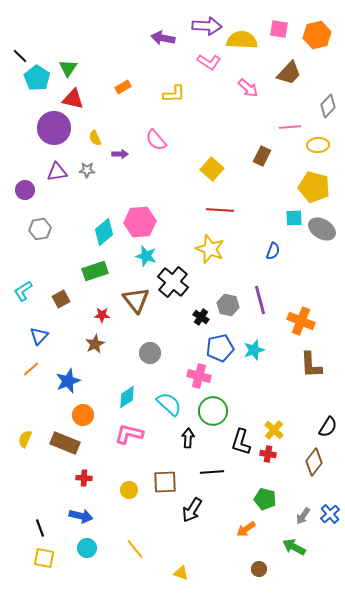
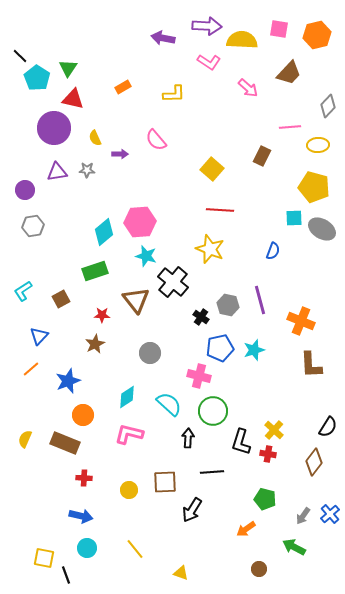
gray hexagon at (40, 229): moved 7 px left, 3 px up
black line at (40, 528): moved 26 px right, 47 px down
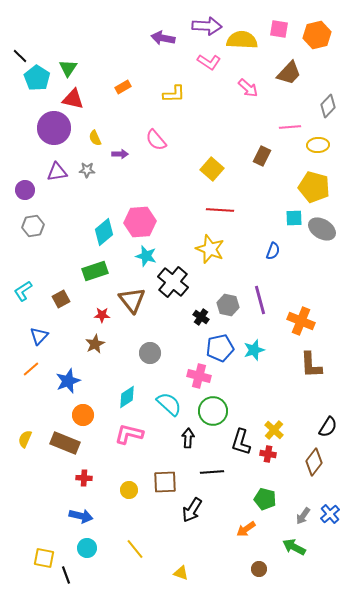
brown triangle at (136, 300): moved 4 px left
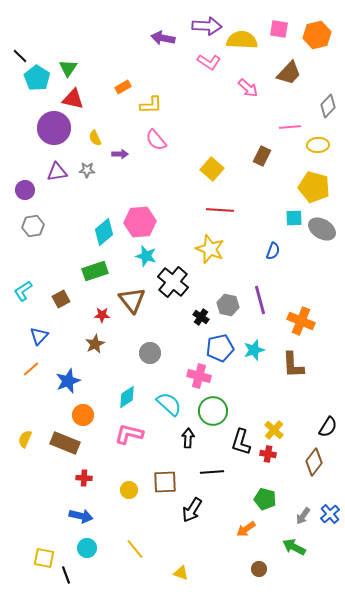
yellow L-shape at (174, 94): moved 23 px left, 11 px down
brown L-shape at (311, 365): moved 18 px left
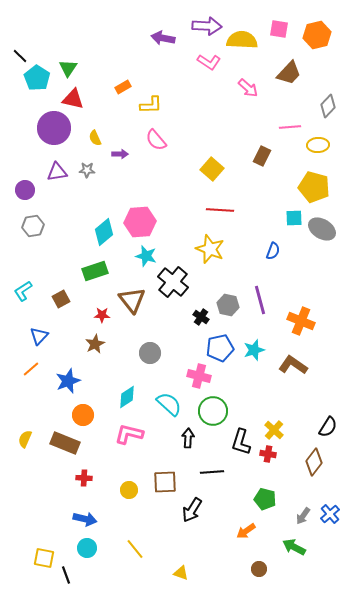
brown L-shape at (293, 365): rotated 128 degrees clockwise
blue arrow at (81, 516): moved 4 px right, 3 px down
orange arrow at (246, 529): moved 2 px down
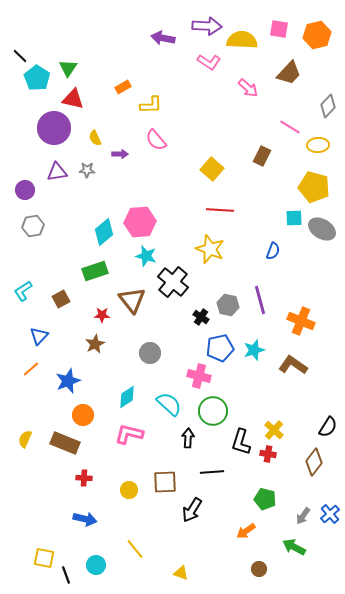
pink line at (290, 127): rotated 35 degrees clockwise
cyan circle at (87, 548): moved 9 px right, 17 px down
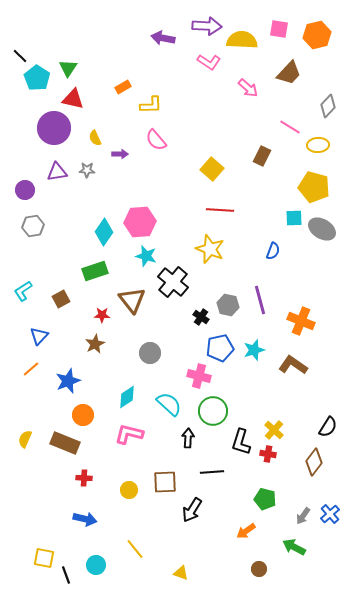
cyan diamond at (104, 232): rotated 16 degrees counterclockwise
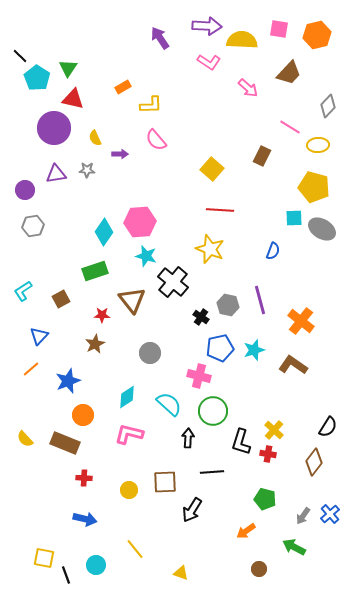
purple arrow at (163, 38): moved 3 px left; rotated 45 degrees clockwise
purple triangle at (57, 172): moved 1 px left, 2 px down
orange cross at (301, 321): rotated 16 degrees clockwise
yellow semicircle at (25, 439): rotated 66 degrees counterclockwise
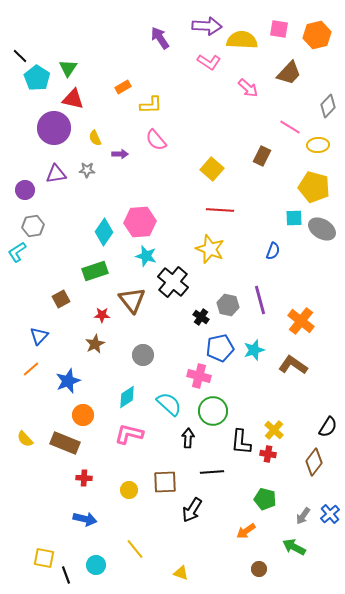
cyan L-shape at (23, 291): moved 6 px left, 39 px up
gray circle at (150, 353): moved 7 px left, 2 px down
black L-shape at (241, 442): rotated 12 degrees counterclockwise
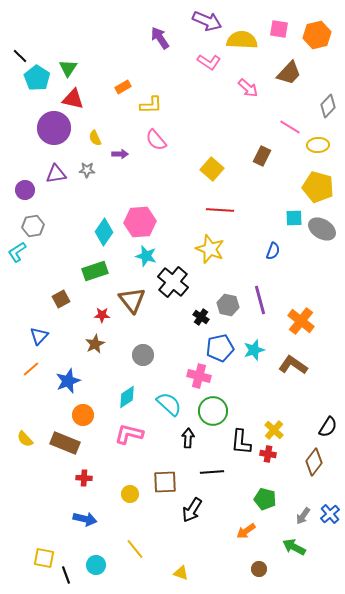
purple arrow at (207, 26): moved 5 px up; rotated 20 degrees clockwise
yellow pentagon at (314, 187): moved 4 px right
yellow circle at (129, 490): moved 1 px right, 4 px down
